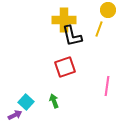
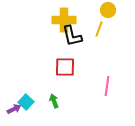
red square: rotated 20 degrees clockwise
purple arrow: moved 1 px left, 6 px up
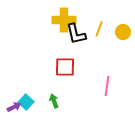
yellow circle: moved 15 px right, 22 px down
black L-shape: moved 4 px right, 2 px up
purple arrow: moved 2 px up
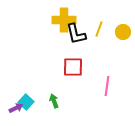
red square: moved 8 px right
purple arrow: moved 2 px right, 1 px down
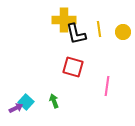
yellow line: rotated 28 degrees counterclockwise
red square: rotated 15 degrees clockwise
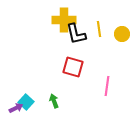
yellow circle: moved 1 px left, 2 px down
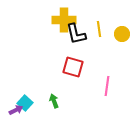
cyan square: moved 1 px left, 1 px down
purple arrow: moved 2 px down
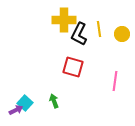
black L-shape: moved 3 px right; rotated 40 degrees clockwise
pink line: moved 8 px right, 5 px up
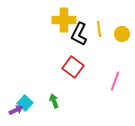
red square: rotated 20 degrees clockwise
pink line: rotated 12 degrees clockwise
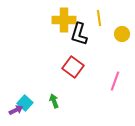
yellow line: moved 11 px up
black L-shape: rotated 10 degrees counterclockwise
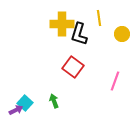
yellow cross: moved 2 px left, 4 px down
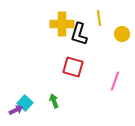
red square: rotated 20 degrees counterclockwise
